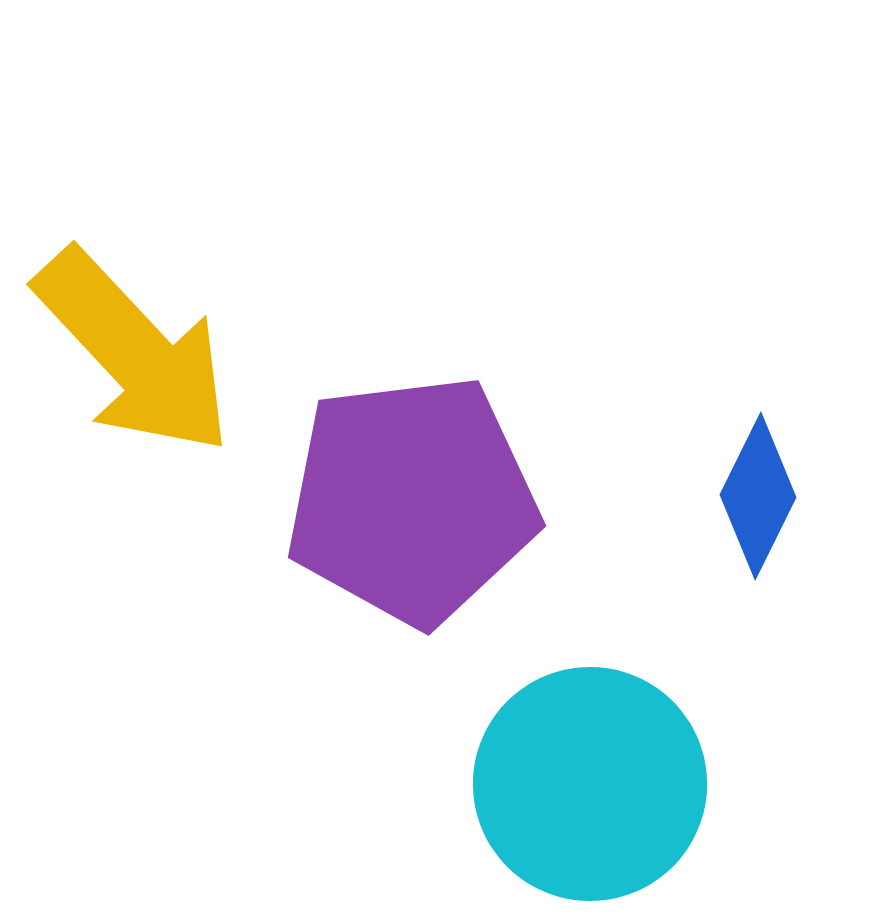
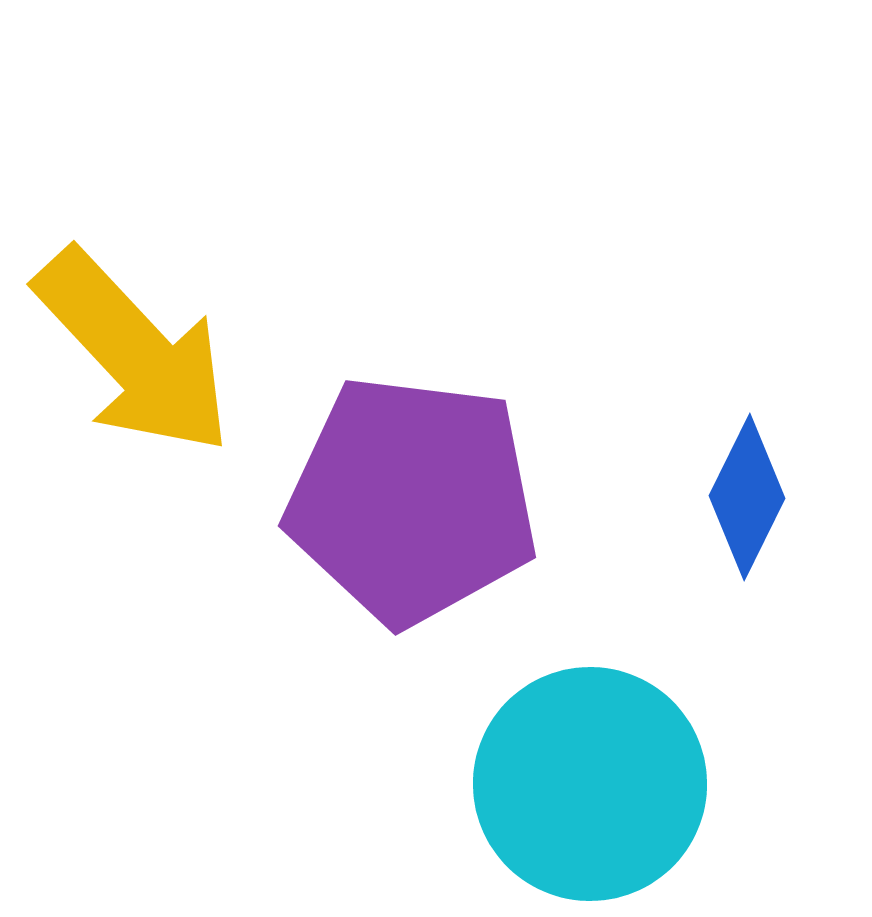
blue diamond: moved 11 px left, 1 px down
purple pentagon: rotated 14 degrees clockwise
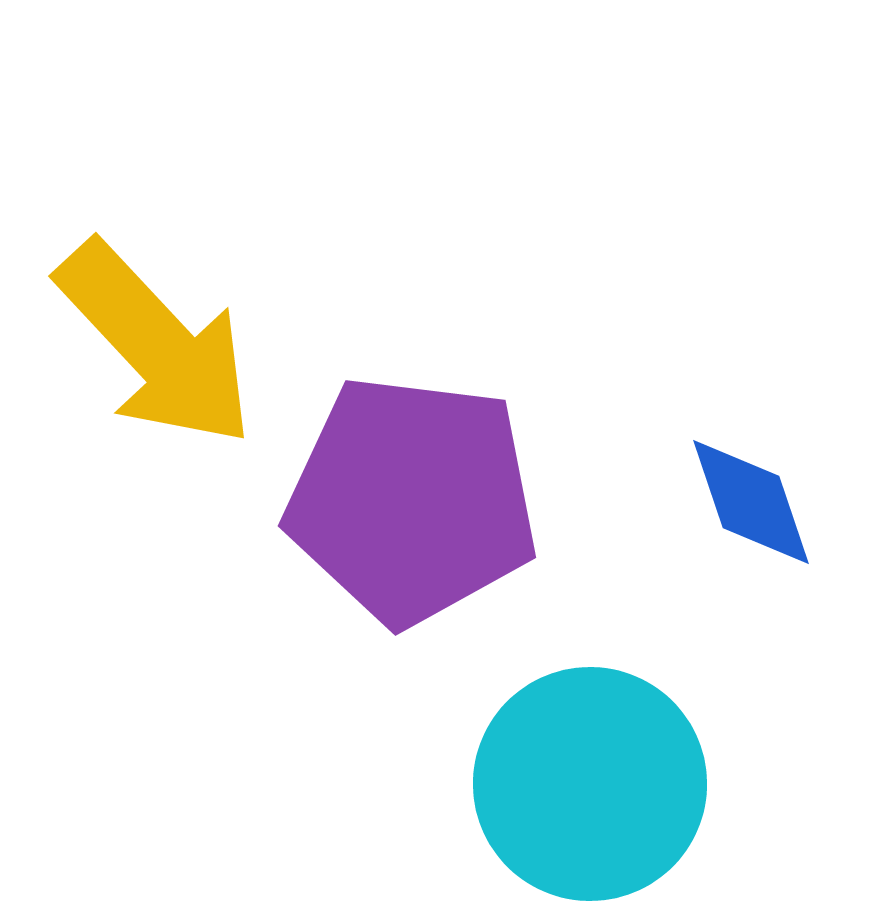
yellow arrow: moved 22 px right, 8 px up
blue diamond: moved 4 px right, 5 px down; rotated 45 degrees counterclockwise
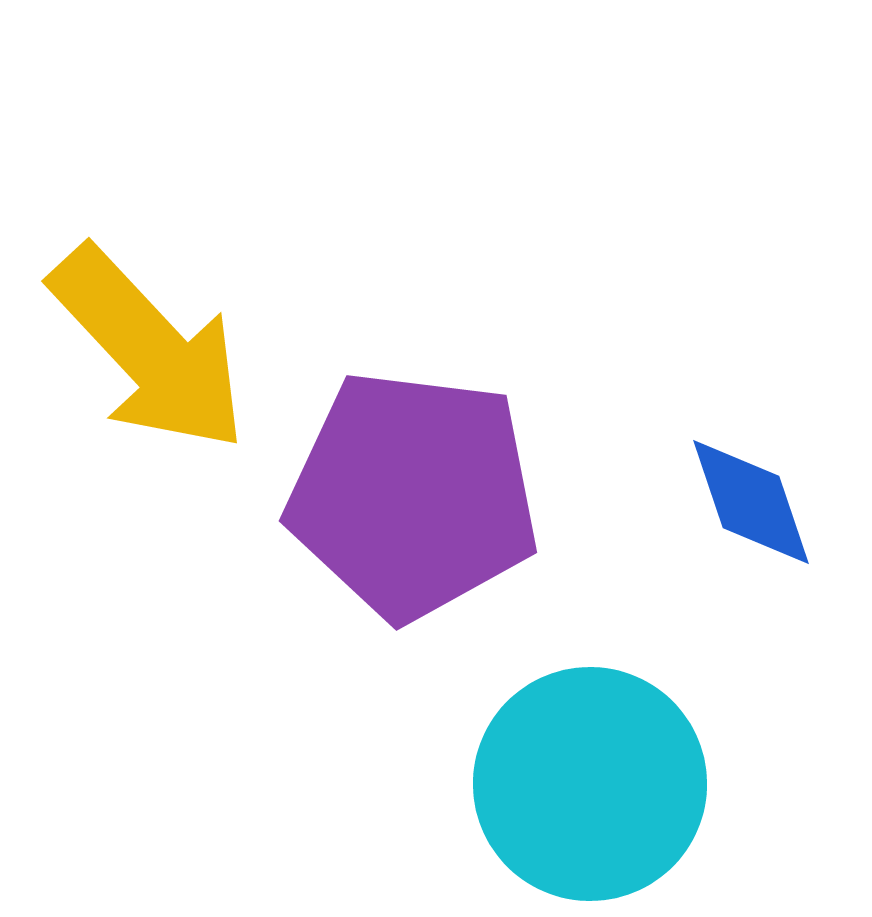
yellow arrow: moved 7 px left, 5 px down
purple pentagon: moved 1 px right, 5 px up
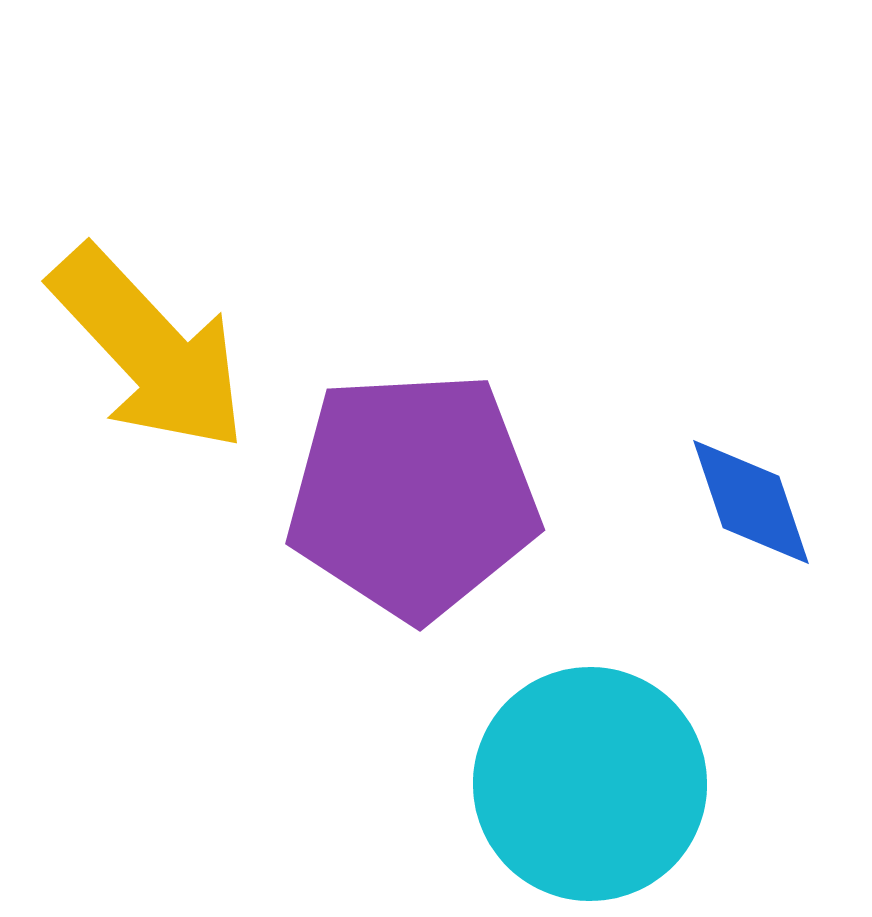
purple pentagon: rotated 10 degrees counterclockwise
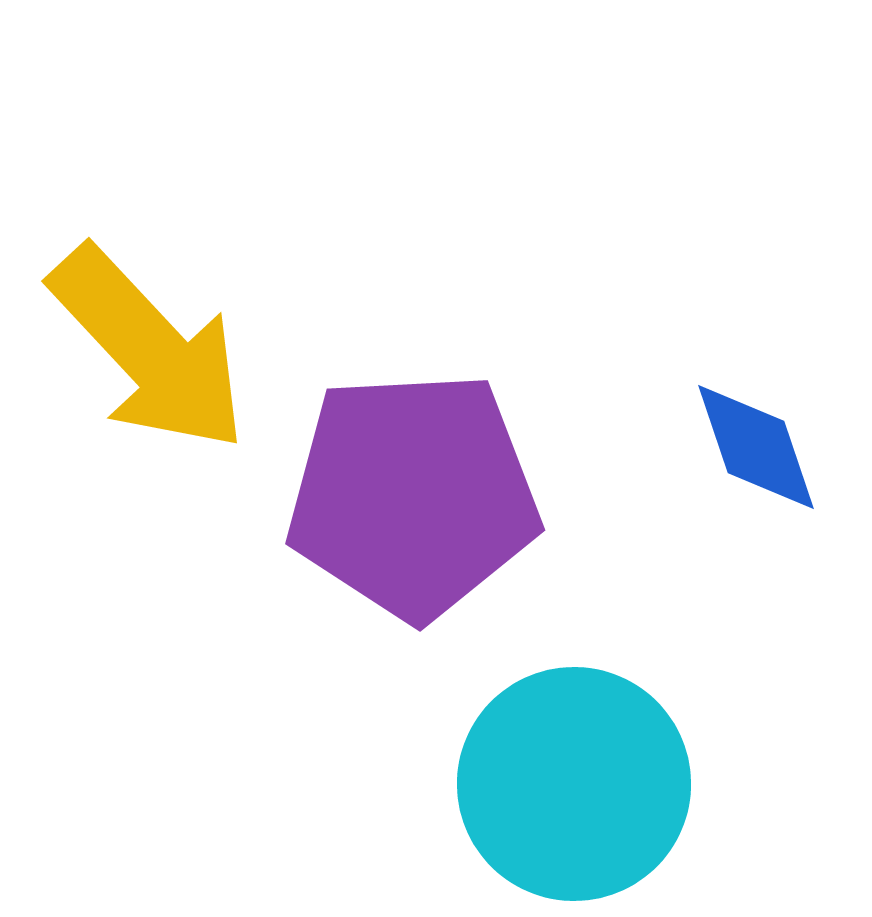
blue diamond: moved 5 px right, 55 px up
cyan circle: moved 16 px left
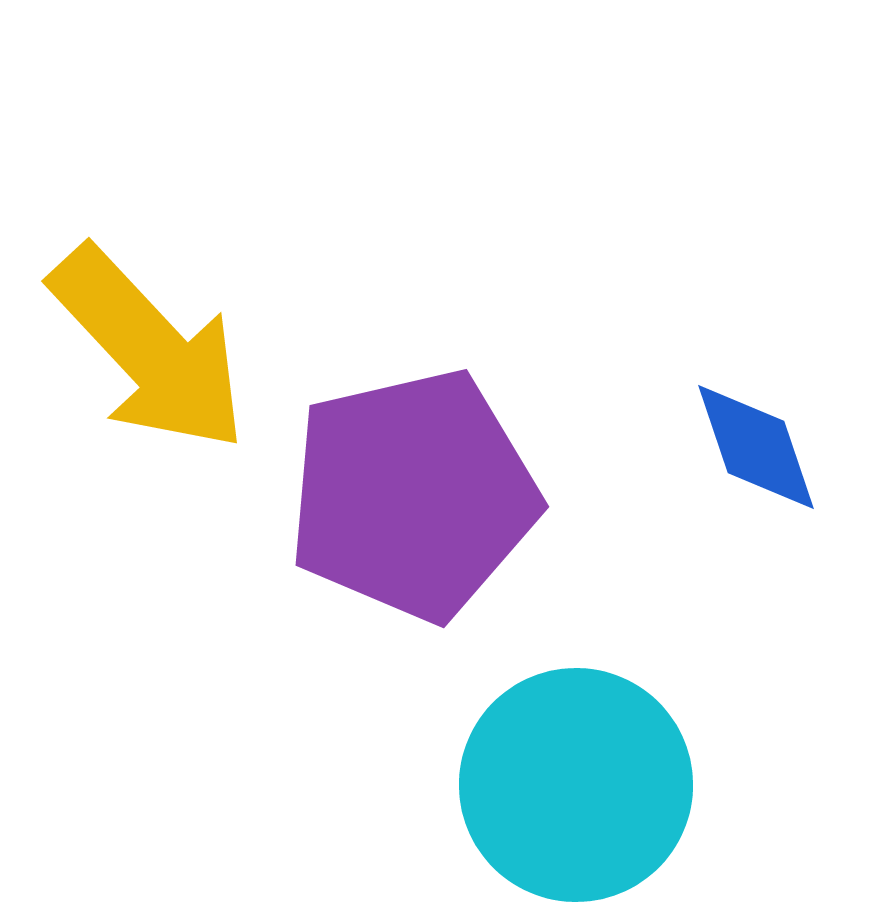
purple pentagon: rotated 10 degrees counterclockwise
cyan circle: moved 2 px right, 1 px down
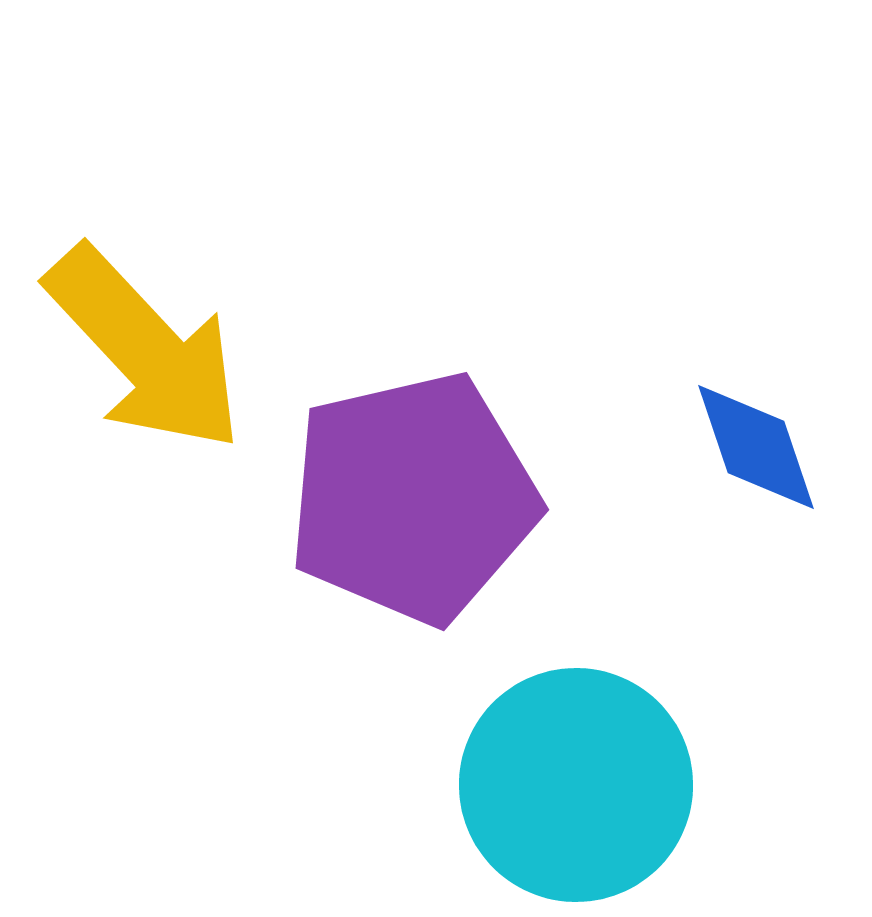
yellow arrow: moved 4 px left
purple pentagon: moved 3 px down
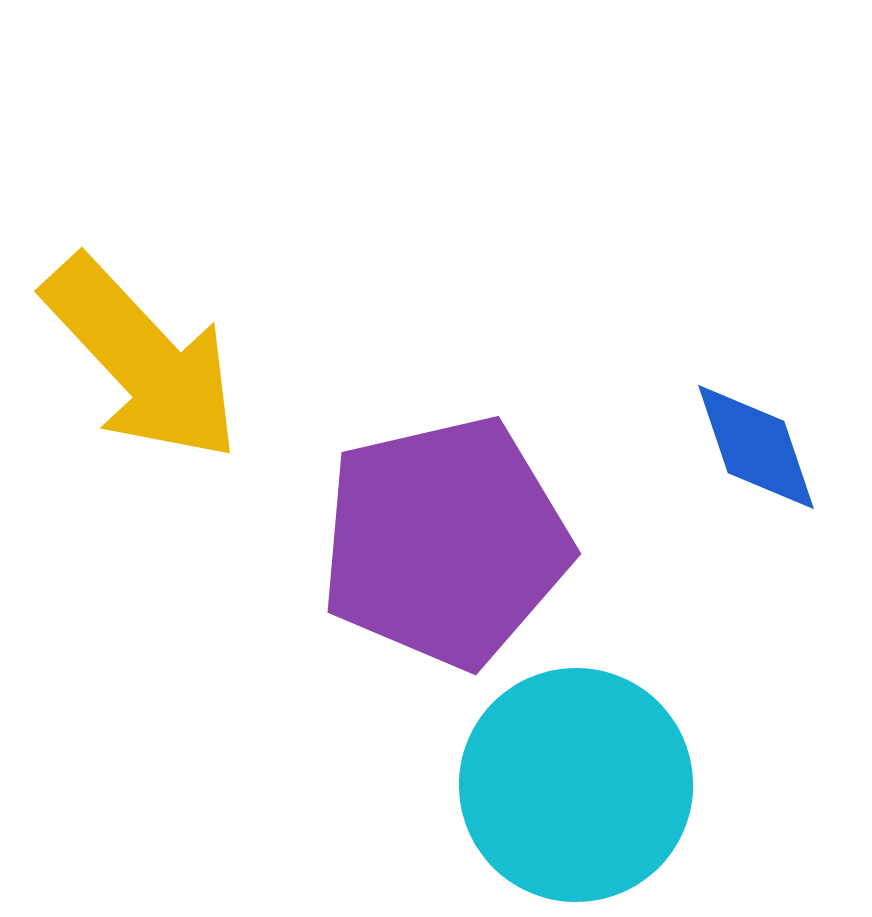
yellow arrow: moved 3 px left, 10 px down
purple pentagon: moved 32 px right, 44 px down
